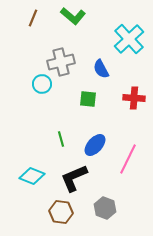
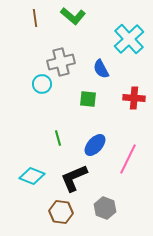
brown line: moved 2 px right; rotated 30 degrees counterclockwise
green line: moved 3 px left, 1 px up
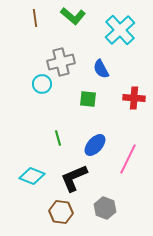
cyan cross: moved 9 px left, 9 px up
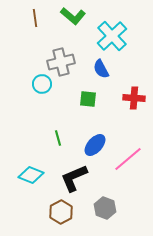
cyan cross: moved 8 px left, 6 px down
pink line: rotated 24 degrees clockwise
cyan diamond: moved 1 px left, 1 px up
brown hexagon: rotated 25 degrees clockwise
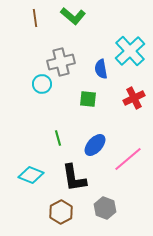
cyan cross: moved 18 px right, 15 px down
blue semicircle: rotated 18 degrees clockwise
red cross: rotated 30 degrees counterclockwise
black L-shape: rotated 76 degrees counterclockwise
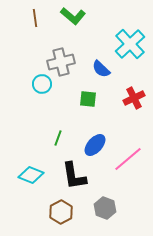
cyan cross: moved 7 px up
blue semicircle: rotated 36 degrees counterclockwise
green line: rotated 35 degrees clockwise
black L-shape: moved 2 px up
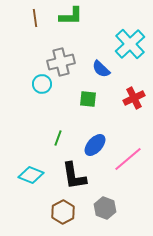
green L-shape: moved 2 px left; rotated 40 degrees counterclockwise
brown hexagon: moved 2 px right
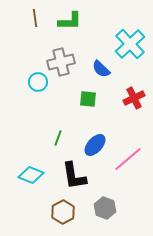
green L-shape: moved 1 px left, 5 px down
cyan circle: moved 4 px left, 2 px up
